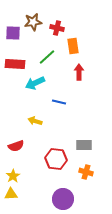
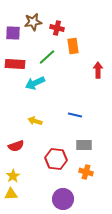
red arrow: moved 19 px right, 2 px up
blue line: moved 16 px right, 13 px down
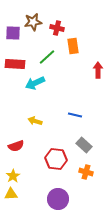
gray rectangle: rotated 42 degrees clockwise
purple circle: moved 5 px left
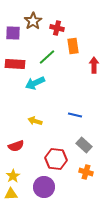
brown star: moved 1 px up; rotated 24 degrees counterclockwise
red arrow: moved 4 px left, 5 px up
purple circle: moved 14 px left, 12 px up
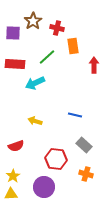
orange cross: moved 2 px down
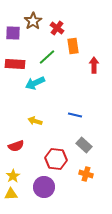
red cross: rotated 24 degrees clockwise
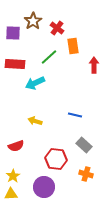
green line: moved 2 px right
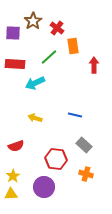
yellow arrow: moved 3 px up
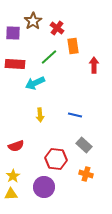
yellow arrow: moved 5 px right, 3 px up; rotated 112 degrees counterclockwise
